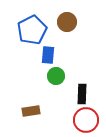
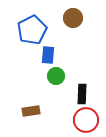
brown circle: moved 6 px right, 4 px up
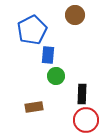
brown circle: moved 2 px right, 3 px up
brown rectangle: moved 3 px right, 4 px up
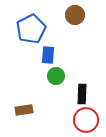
blue pentagon: moved 1 px left, 1 px up
brown rectangle: moved 10 px left, 3 px down
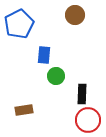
blue pentagon: moved 12 px left, 5 px up
blue rectangle: moved 4 px left
red circle: moved 2 px right
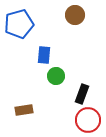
blue pentagon: rotated 12 degrees clockwise
black rectangle: rotated 18 degrees clockwise
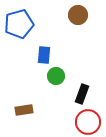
brown circle: moved 3 px right
red circle: moved 2 px down
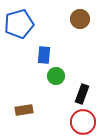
brown circle: moved 2 px right, 4 px down
red circle: moved 5 px left
